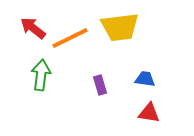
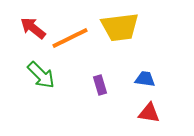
green arrow: rotated 128 degrees clockwise
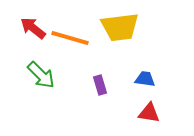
orange line: rotated 42 degrees clockwise
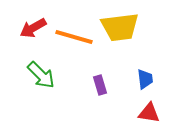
red arrow: rotated 68 degrees counterclockwise
orange line: moved 4 px right, 1 px up
blue trapezoid: rotated 75 degrees clockwise
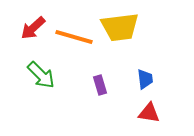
red arrow: rotated 12 degrees counterclockwise
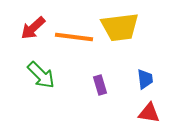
orange line: rotated 9 degrees counterclockwise
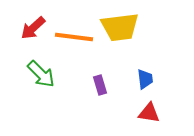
green arrow: moved 1 px up
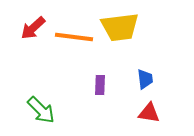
green arrow: moved 36 px down
purple rectangle: rotated 18 degrees clockwise
